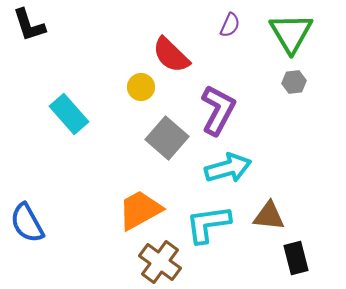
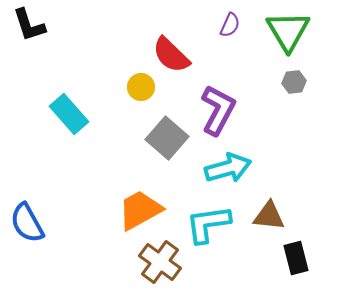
green triangle: moved 3 px left, 2 px up
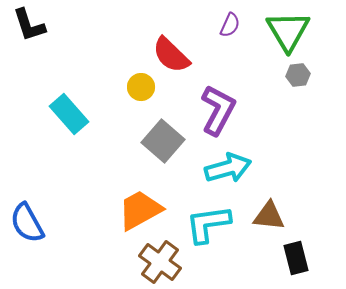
gray hexagon: moved 4 px right, 7 px up
gray square: moved 4 px left, 3 px down
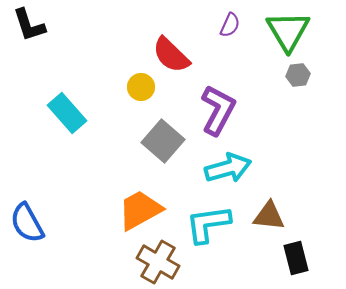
cyan rectangle: moved 2 px left, 1 px up
brown cross: moved 2 px left; rotated 6 degrees counterclockwise
